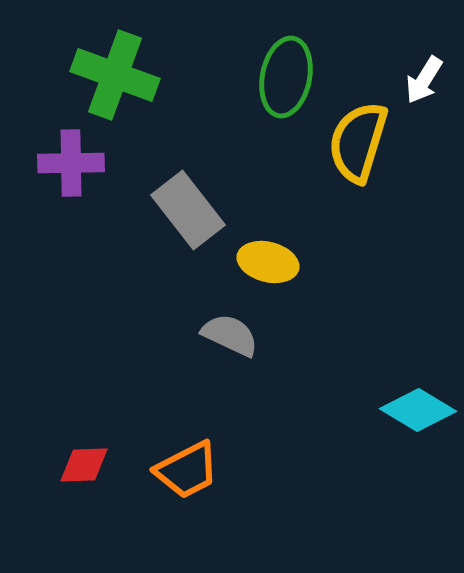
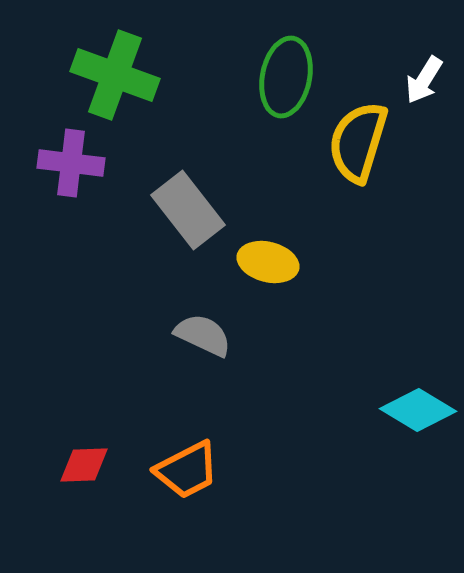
purple cross: rotated 8 degrees clockwise
gray semicircle: moved 27 px left
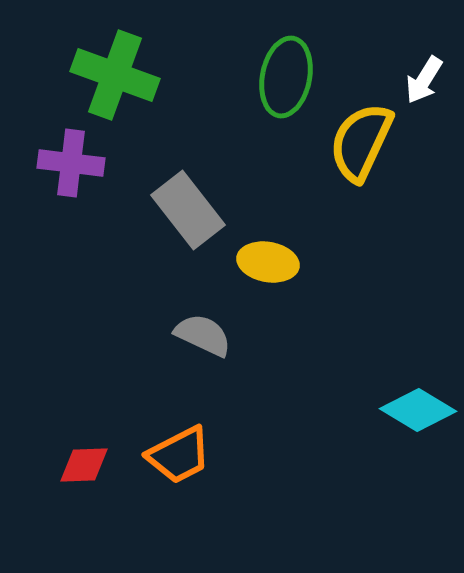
yellow semicircle: moved 3 px right; rotated 8 degrees clockwise
yellow ellipse: rotated 4 degrees counterclockwise
orange trapezoid: moved 8 px left, 15 px up
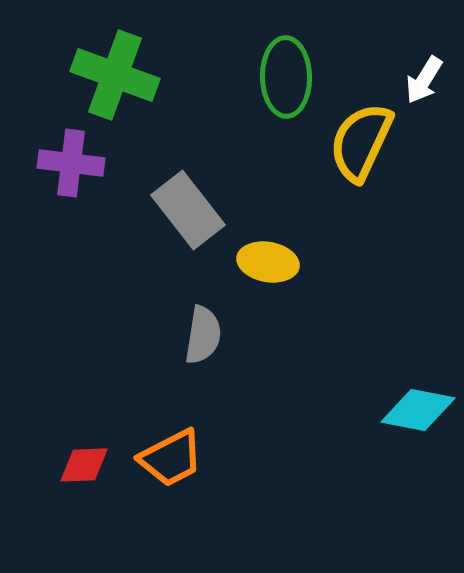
green ellipse: rotated 12 degrees counterclockwise
gray semicircle: rotated 74 degrees clockwise
cyan diamond: rotated 20 degrees counterclockwise
orange trapezoid: moved 8 px left, 3 px down
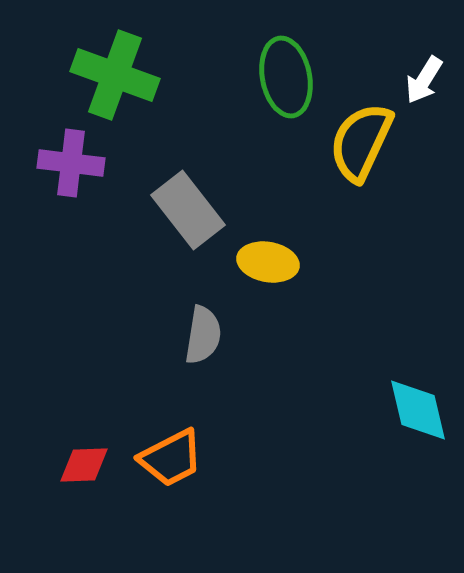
green ellipse: rotated 10 degrees counterclockwise
cyan diamond: rotated 66 degrees clockwise
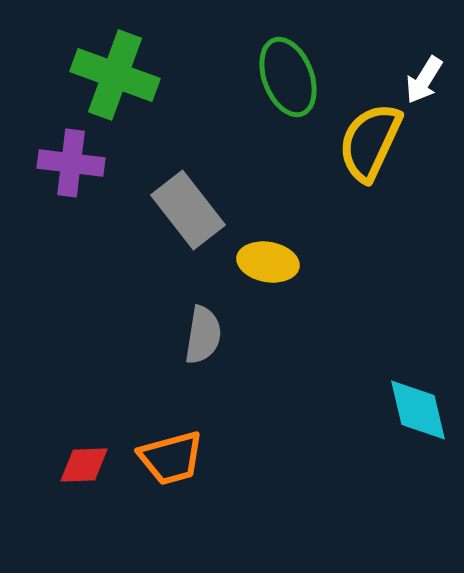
green ellipse: moved 2 px right; rotated 10 degrees counterclockwise
yellow semicircle: moved 9 px right
orange trapezoid: rotated 12 degrees clockwise
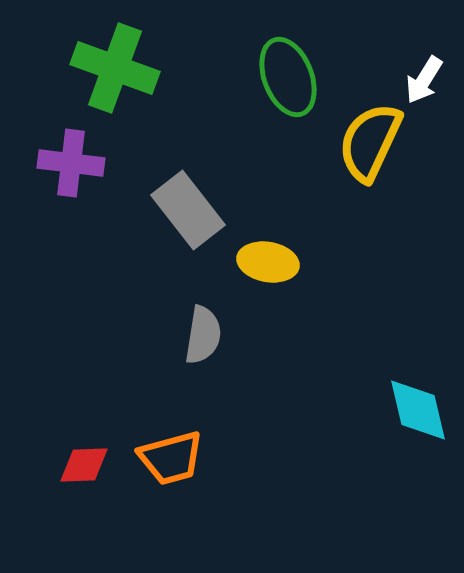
green cross: moved 7 px up
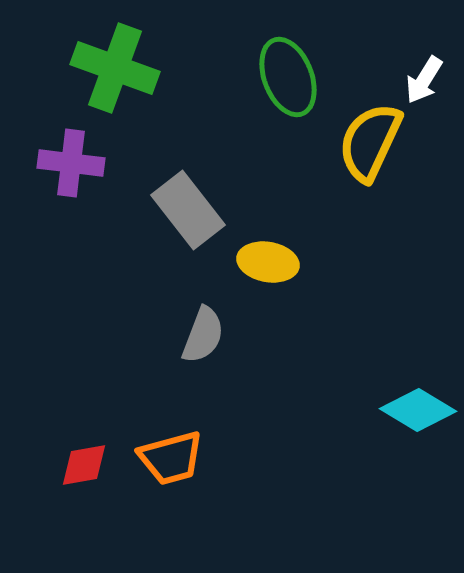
gray semicircle: rotated 12 degrees clockwise
cyan diamond: rotated 46 degrees counterclockwise
red diamond: rotated 8 degrees counterclockwise
